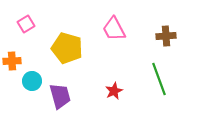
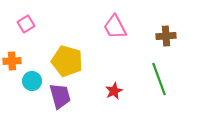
pink trapezoid: moved 1 px right, 2 px up
yellow pentagon: moved 13 px down
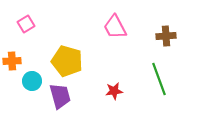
red star: rotated 18 degrees clockwise
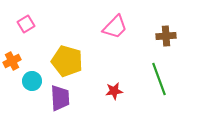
pink trapezoid: rotated 108 degrees counterclockwise
orange cross: rotated 24 degrees counterclockwise
purple trapezoid: moved 2 px down; rotated 12 degrees clockwise
